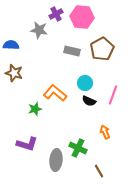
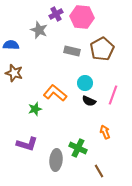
gray star: rotated 12 degrees clockwise
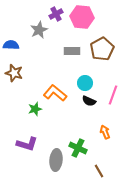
gray star: rotated 24 degrees clockwise
gray rectangle: rotated 14 degrees counterclockwise
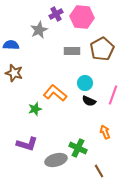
gray ellipse: rotated 70 degrees clockwise
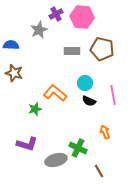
brown pentagon: rotated 30 degrees counterclockwise
pink line: rotated 30 degrees counterclockwise
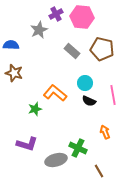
gray rectangle: rotated 42 degrees clockwise
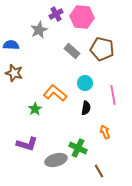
black semicircle: moved 3 px left, 7 px down; rotated 104 degrees counterclockwise
green star: rotated 16 degrees counterclockwise
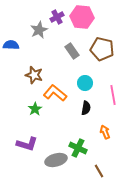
purple cross: moved 1 px right, 3 px down
gray rectangle: rotated 14 degrees clockwise
brown star: moved 20 px right, 2 px down
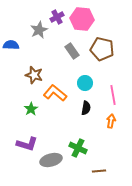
pink hexagon: moved 2 px down
green star: moved 4 px left
orange arrow: moved 6 px right, 11 px up; rotated 32 degrees clockwise
gray ellipse: moved 5 px left
brown line: rotated 64 degrees counterclockwise
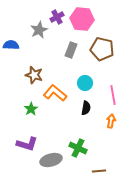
gray rectangle: moved 1 px left, 1 px up; rotated 56 degrees clockwise
